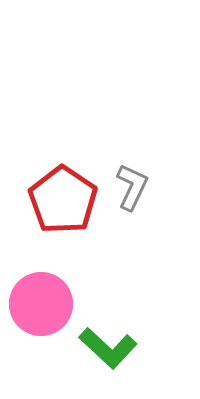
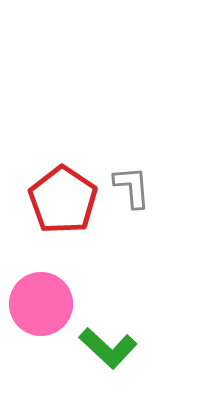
gray L-shape: rotated 30 degrees counterclockwise
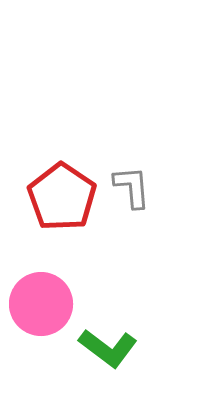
red pentagon: moved 1 px left, 3 px up
green L-shape: rotated 6 degrees counterclockwise
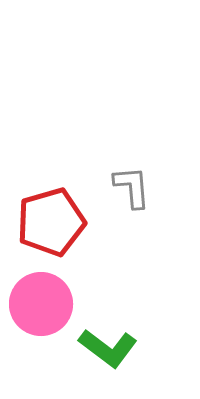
red pentagon: moved 11 px left, 25 px down; rotated 22 degrees clockwise
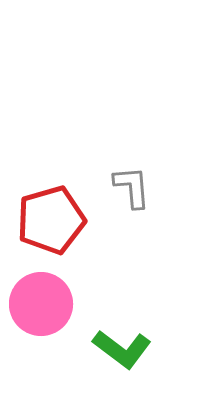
red pentagon: moved 2 px up
green L-shape: moved 14 px right, 1 px down
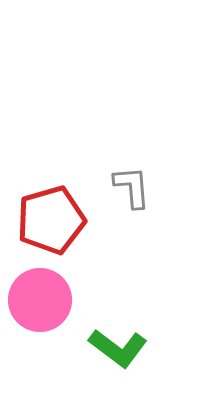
pink circle: moved 1 px left, 4 px up
green L-shape: moved 4 px left, 1 px up
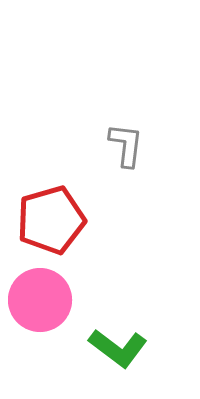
gray L-shape: moved 6 px left, 42 px up; rotated 12 degrees clockwise
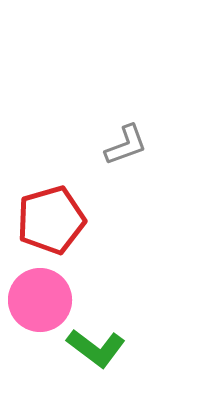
gray L-shape: rotated 63 degrees clockwise
green L-shape: moved 22 px left
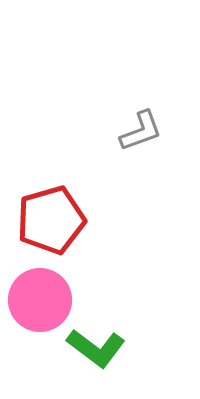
gray L-shape: moved 15 px right, 14 px up
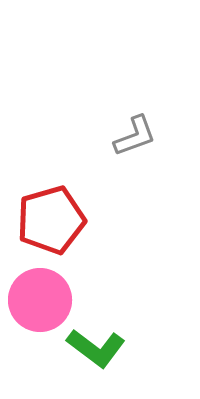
gray L-shape: moved 6 px left, 5 px down
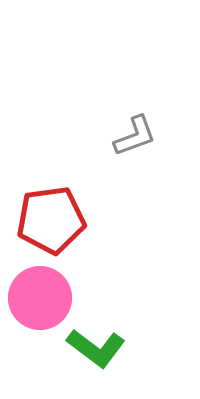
red pentagon: rotated 8 degrees clockwise
pink circle: moved 2 px up
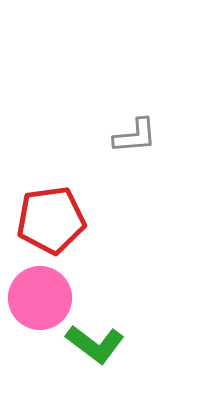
gray L-shape: rotated 15 degrees clockwise
green L-shape: moved 1 px left, 4 px up
